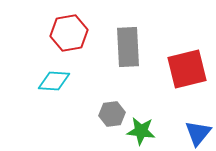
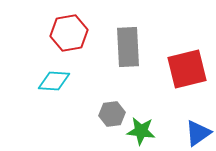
blue triangle: rotated 16 degrees clockwise
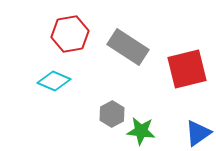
red hexagon: moved 1 px right, 1 px down
gray rectangle: rotated 54 degrees counterclockwise
cyan diamond: rotated 20 degrees clockwise
gray hexagon: rotated 20 degrees counterclockwise
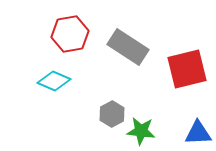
blue triangle: rotated 32 degrees clockwise
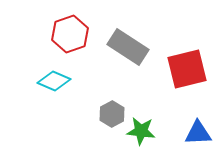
red hexagon: rotated 9 degrees counterclockwise
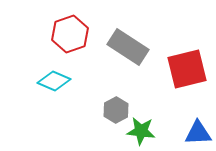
gray hexagon: moved 4 px right, 4 px up
